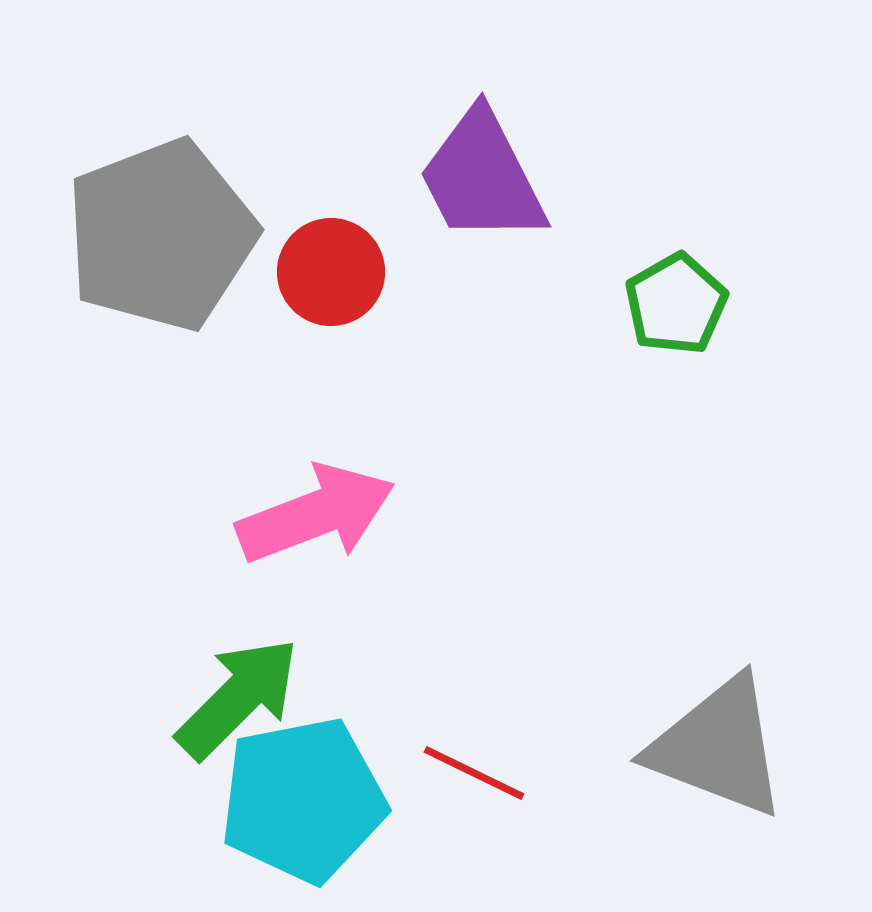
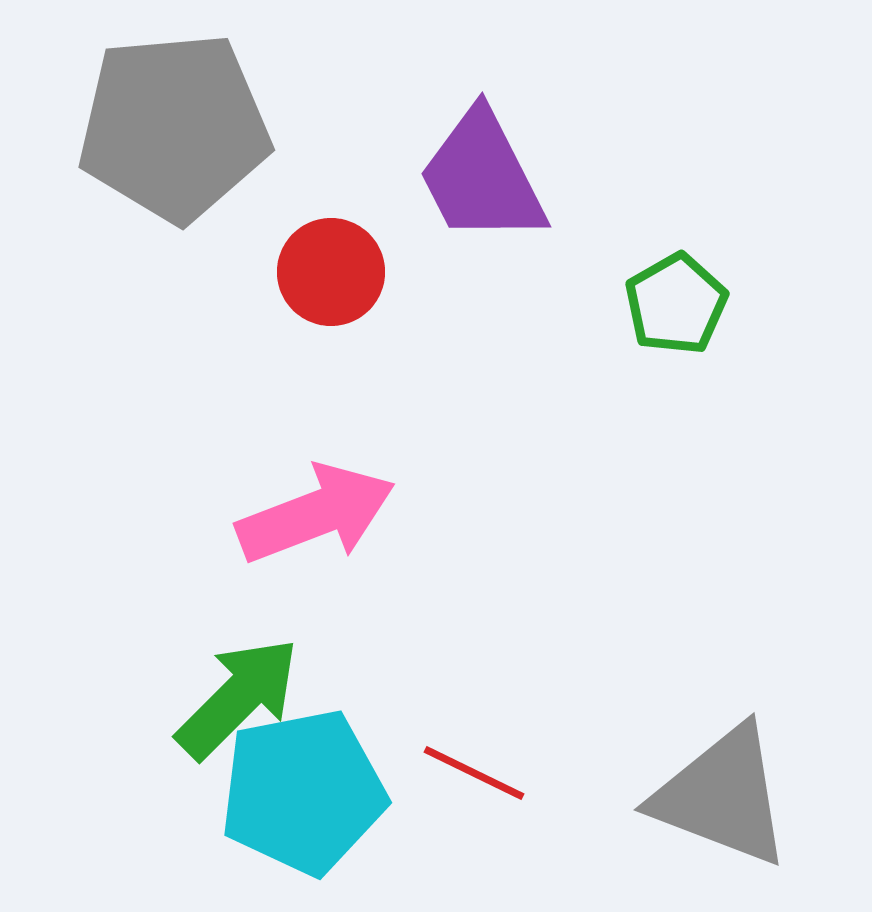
gray pentagon: moved 13 px right, 108 px up; rotated 16 degrees clockwise
gray triangle: moved 4 px right, 49 px down
cyan pentagon: moved 8 px up
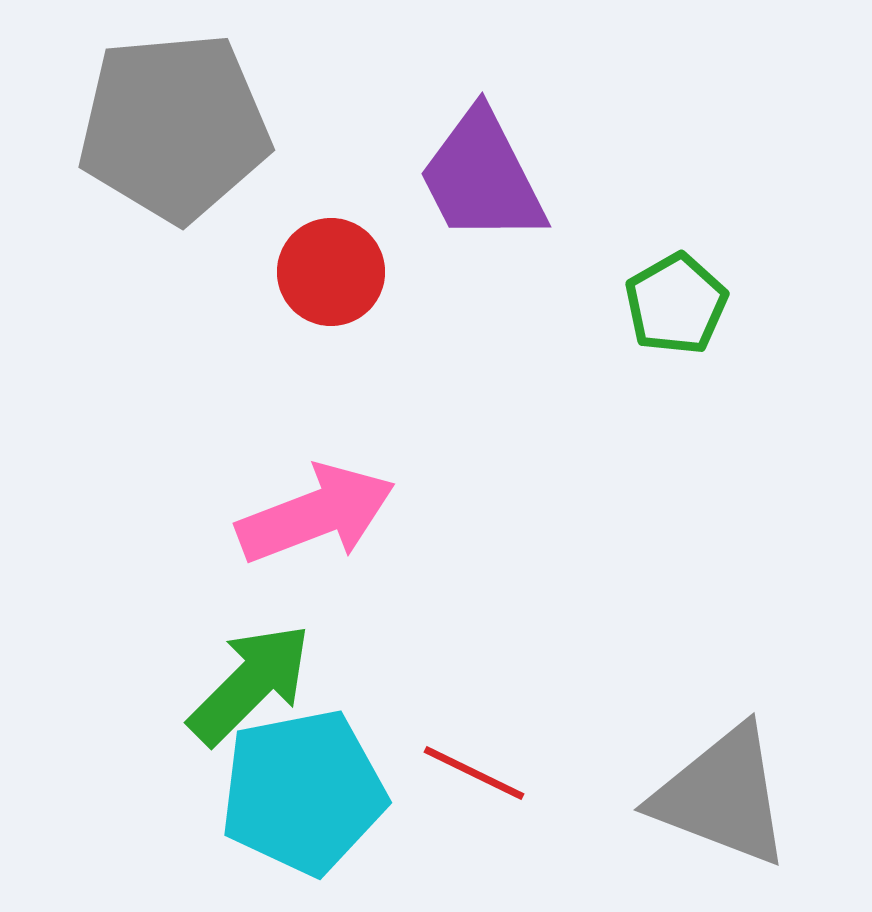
green arrow: moved 12 px right, 14 px up
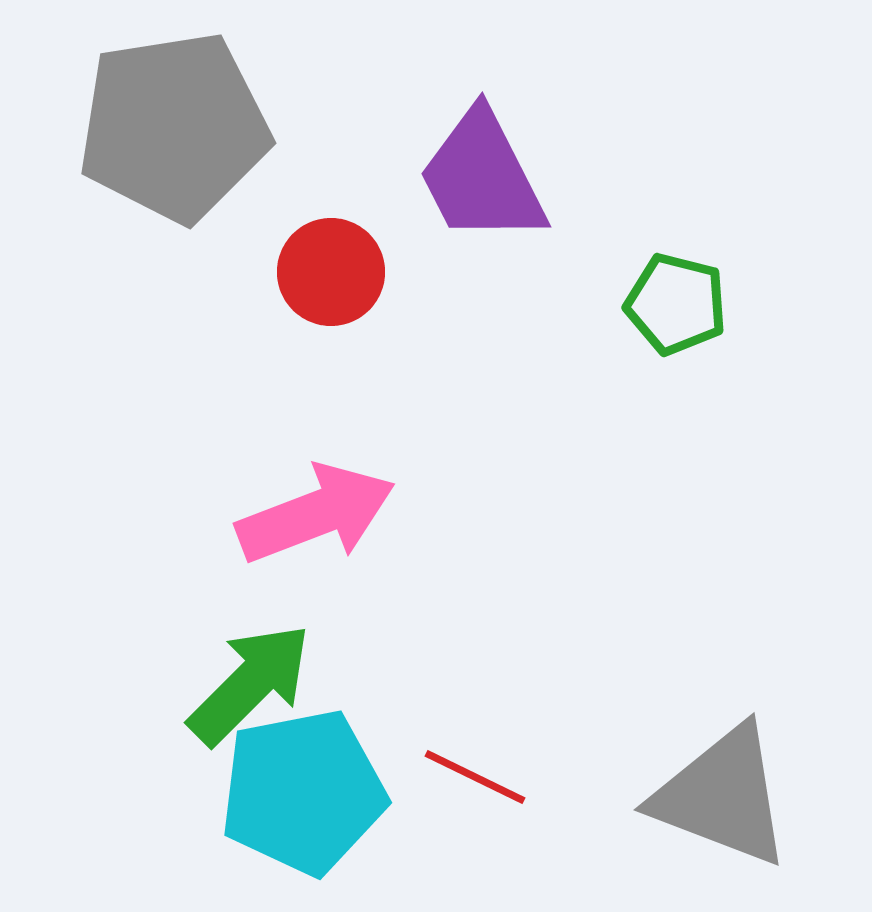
gray pentagon: rotated 4 degrees counterclockwise
green pentagon: rotated 28 degrees counterclockwise
red line: moved 1 px right, 4 px down
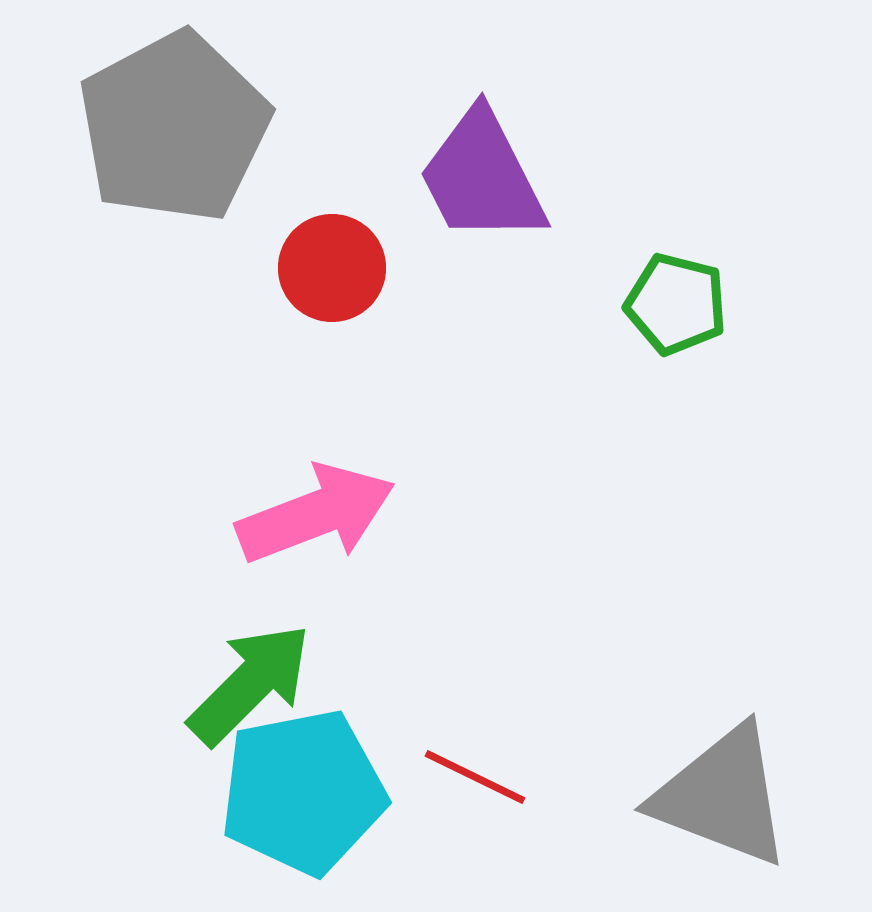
gray pentagon: rotated 19 degrees counterclockwise
red circle: moved 1 px right, 4 px up
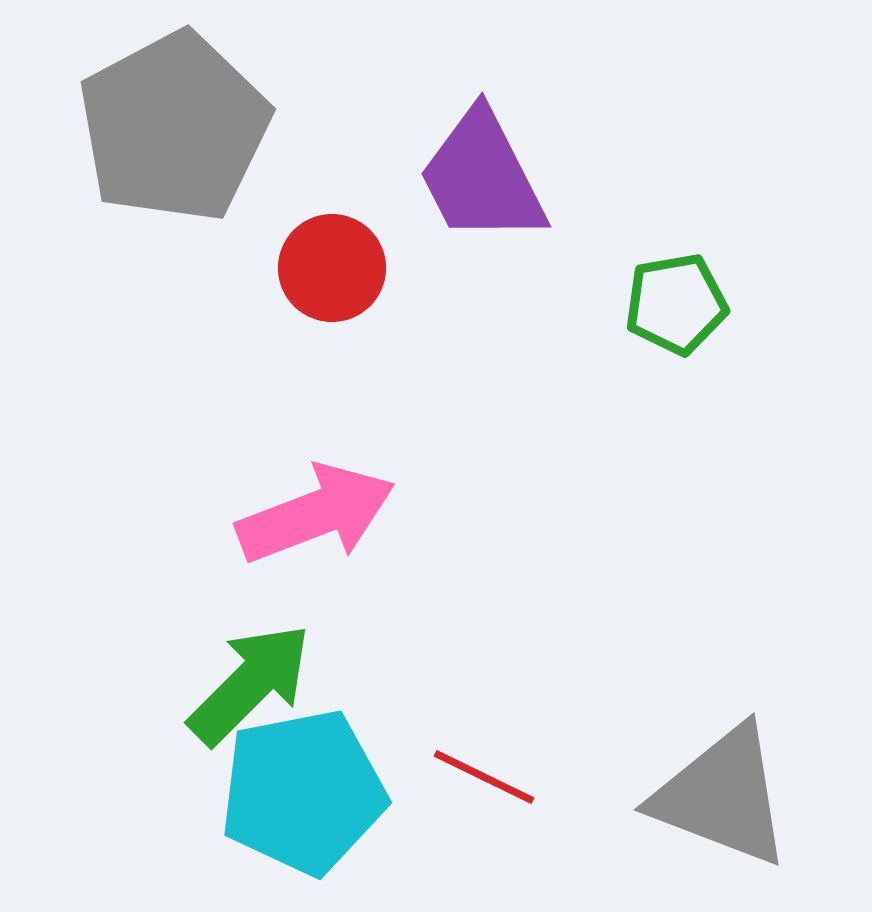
green pentagon: rotated 24 degrees counterclockwise
red line: moved 9 px right
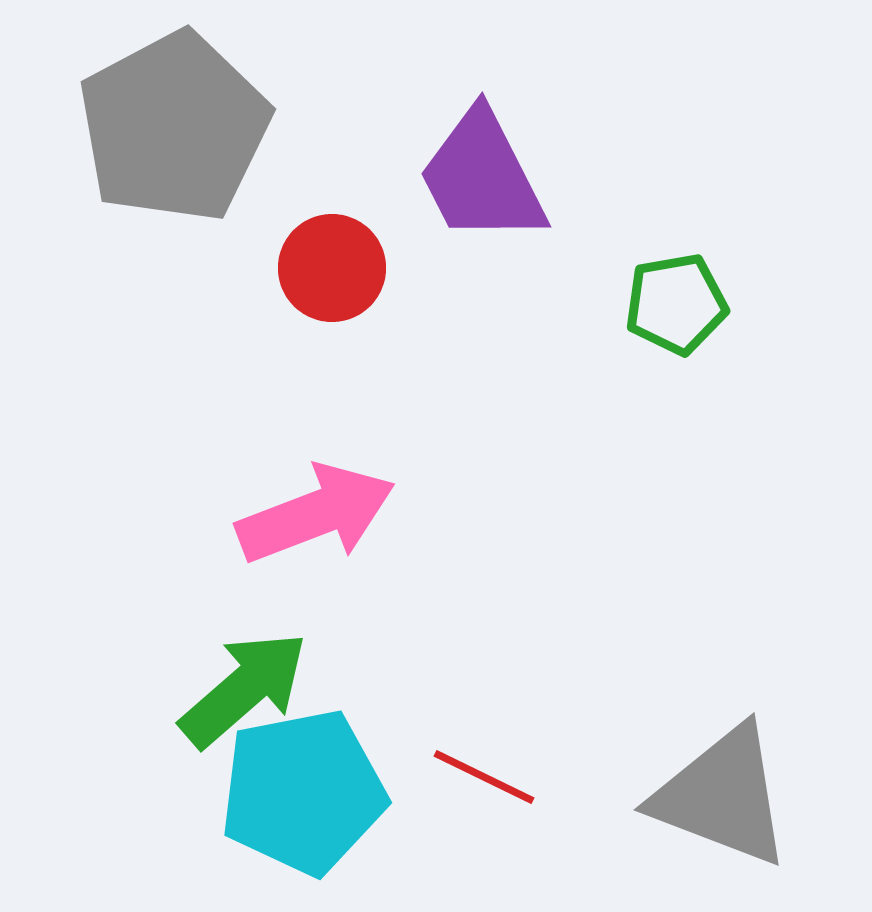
green arrow: moved 6 px left, 5 px down; rotated 4 degrees clockwise
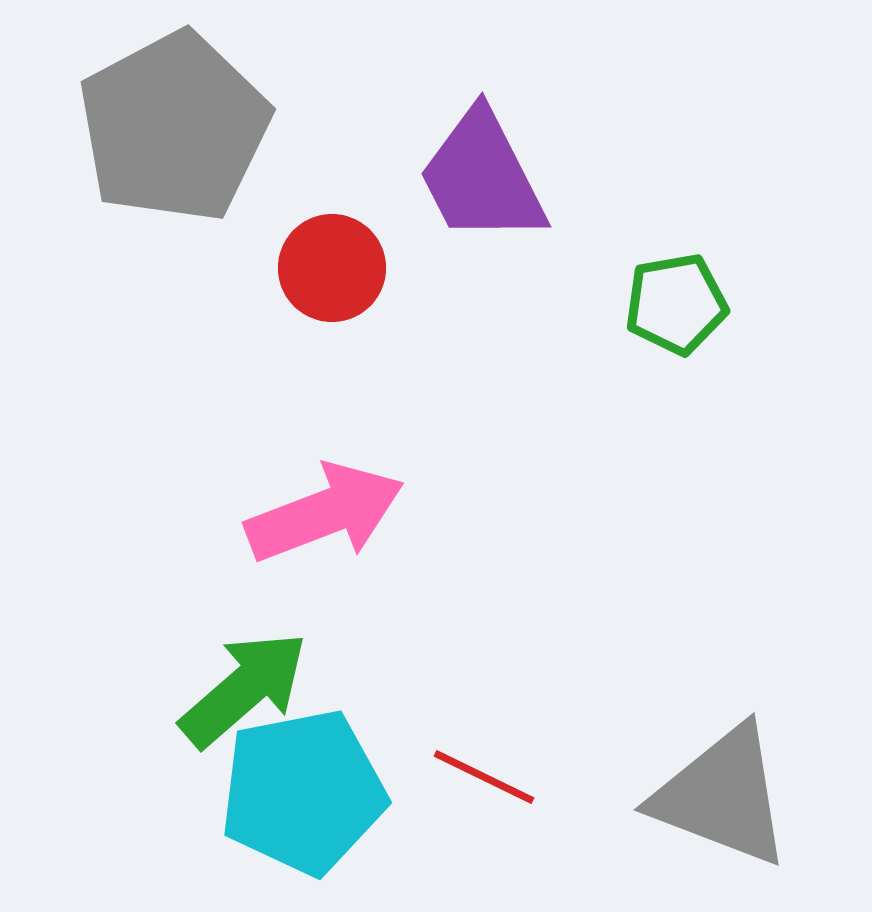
pink arrow: moved 9 px right, 1 px up
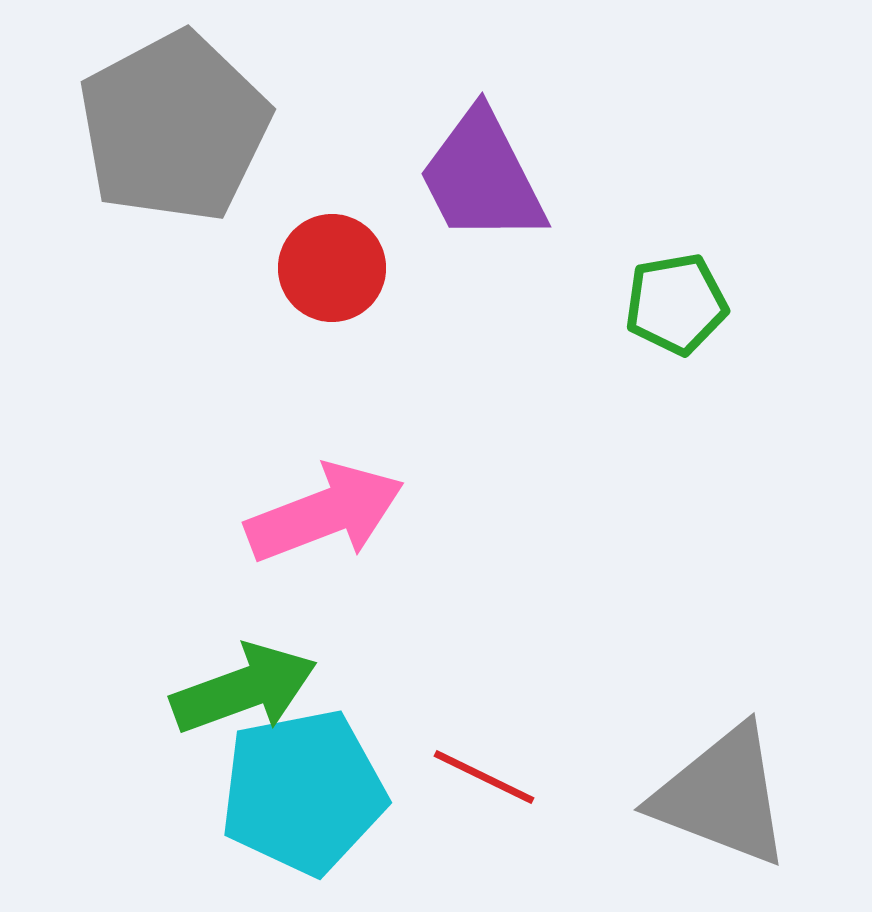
green arrow: rotated 21 degrees clockwise
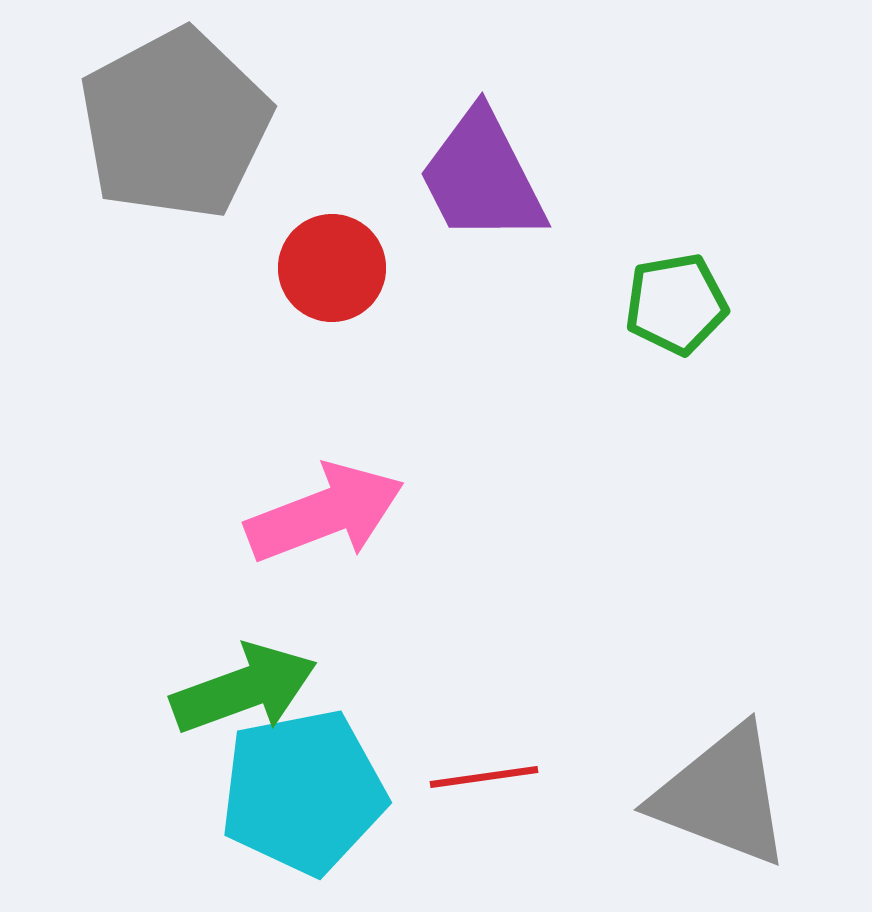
gray pentagon: moved 1 px right, 3 px up
red line: rotated 34 degrees counterclockwise
